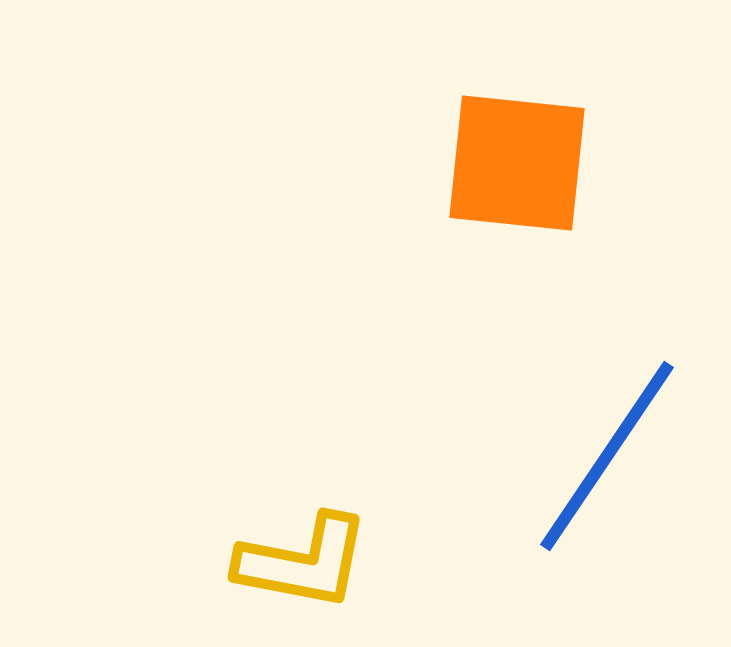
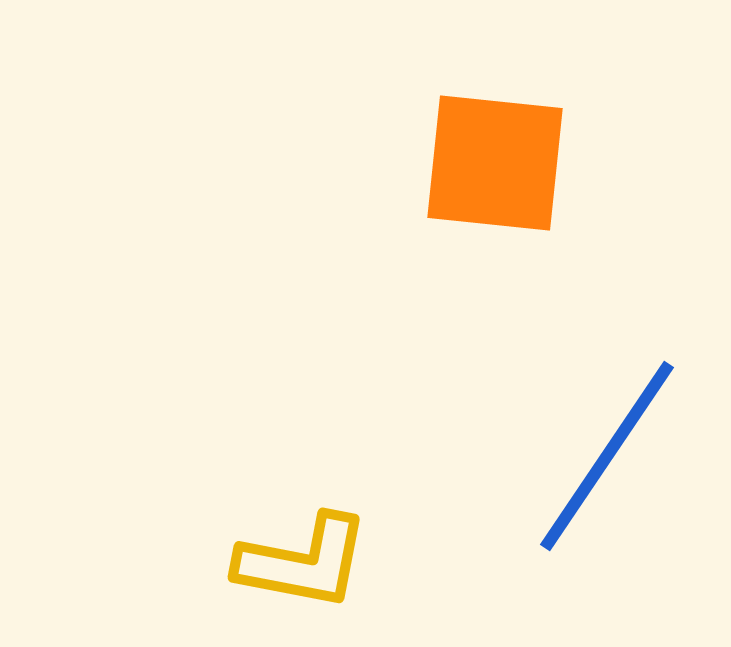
orange square: moved 22 px left
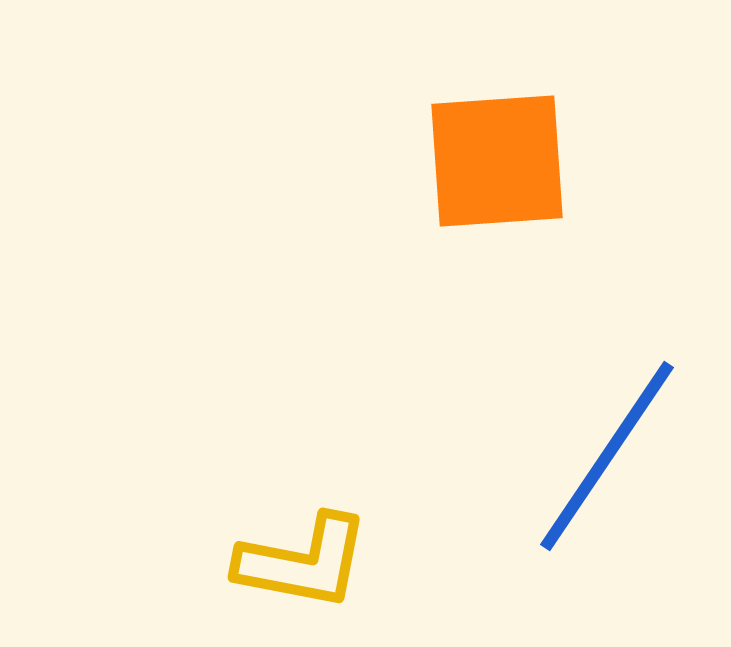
orange square: moved 2 px right, 2 px up; rotated 10 degrees counterclockwise
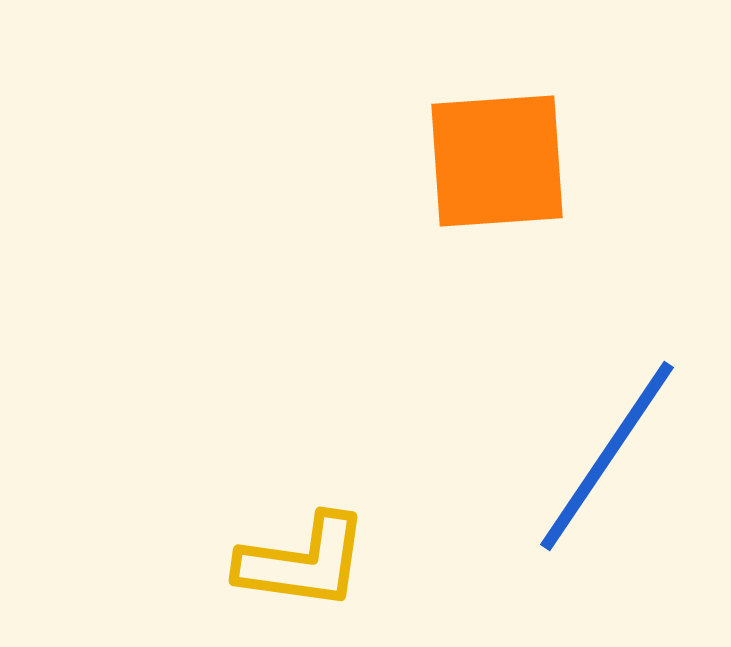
yellow L-shape: rotated 3 degrees counterclockwise
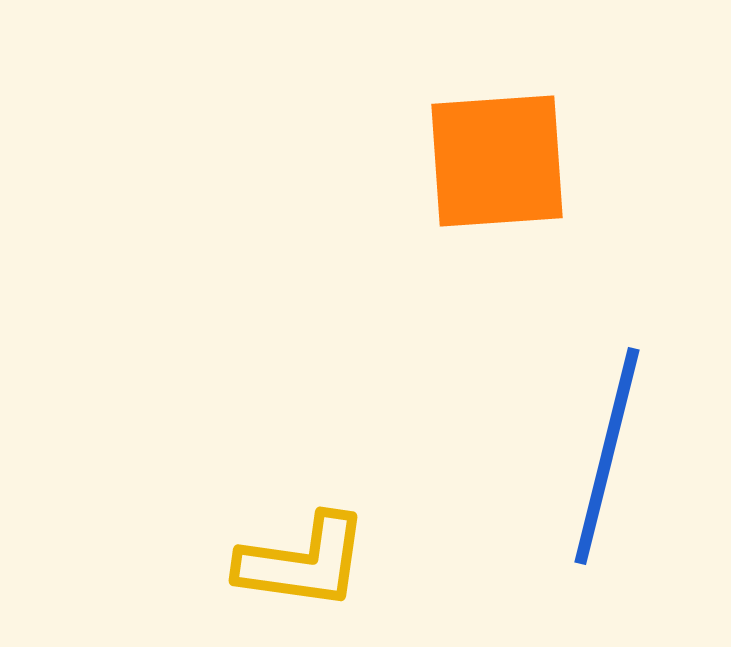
blue line: rotated 20 degrees counterclockwise
